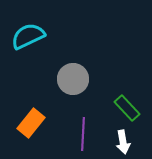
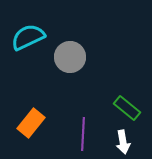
cyan semicircle: moved 1 px down
gray circle: moved 3 px left, 22 px up
green rectangle: rotated 8 degrees counterclockwise
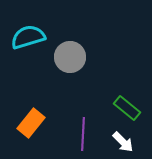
cyan semicircle: rotated 8 degrees clockwise
white arrow: rotated 35 degrees counterclockwise
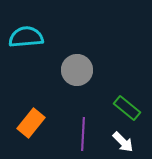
cyan semicircle: moved 2 px left; rotated 12 degrees clockwise
gray circle: moved 7 px right, 13 px down
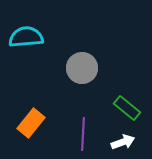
gray circle: moved 5 px right, 2 px up
white arrow: rotated 65 degrees counterclockwise
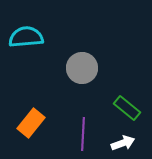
white arrow: moved 1 px down
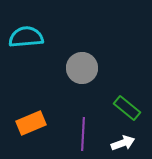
orange rectangle: rotated 28 degrees clockwise
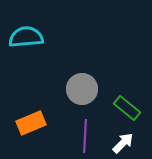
gray circle: moved 21 px down
purple line: moved 2 px right, 2 px down
white arrow: rotated 25 degrees counterclockwise
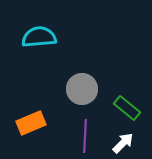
cyan semicircle: moved 13 px right
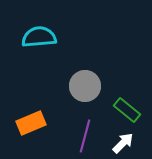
gray circle: moved 3 px right, 3 px up
green rectangle: moved 2 px down
purple line: rotated 12 degrees clockwise
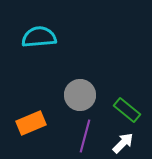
gray circle: moved 5 px left, 9 px down
